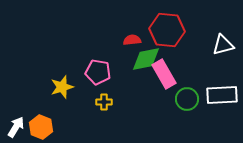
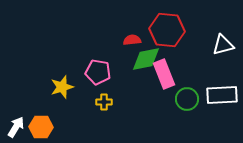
pink rectangle: rotated 8 degrees clockwise
orange hexagon: rotated 20 degrees counterclockwise
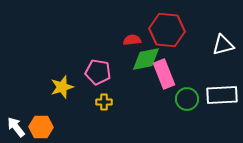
white arrow: rotated 70 degrees counterclockwise
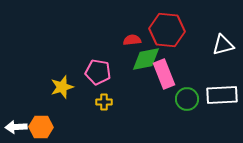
white arrow: rotated 55 degrees counterclockwise
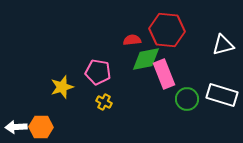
white rectangle: rotated 20 degrees clockwise
yellow cross: rotated 28 degrees clockwise
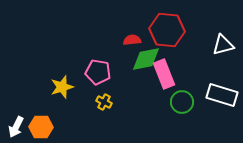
green circle: moved 5 px left, 3 px down
white arrow: rotated 60 degrees counterclockwise
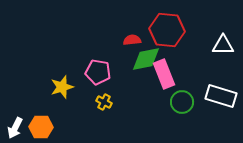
white triangle: rotated 15 degrees clockwise
white rectangle: moved 1 px left, 1 px down
white arrow: moved 1 px left, 1 px down
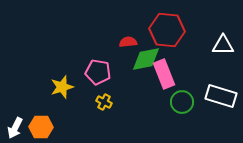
red semicircle: moved 4 px left, 2 px down
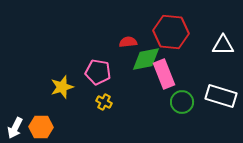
red hexagon: moved 4 px right, 2 px down
